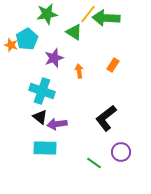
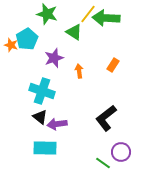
green star: rotated 25 degrees clockwise
green line: moved 9 px right
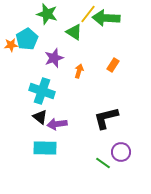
orange star: rotated 24 degrees counterclockwise
orange arrow: rotated 24 degrees clockwise
black L-shape: rotated 24 degrees clockwise
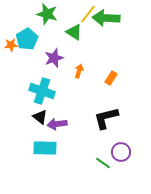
orange rectangle: moved 2 px left, 13 px down
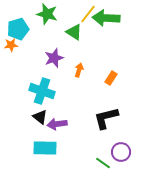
cyan pentagon: moved 9 px left, 10 px up; rotated 15 degrees clockwise
orange arrow: moved 1 px up
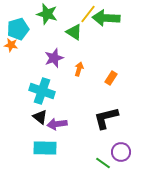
orange star: rotated 16 degrees clockwise
orange arrow: moved 1 px up
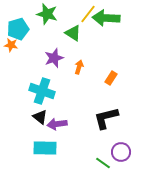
green triangle: moved 1 px left, 1 px down
orange arrow: moved 2 px up
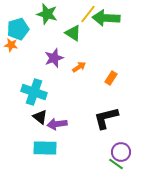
orange arrow: rotated 40 degrees clockwise
cyan cross: moved 8 px left, 1 px down
green line: moved 13 px right, 1 px down
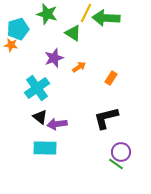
yellow line: moved 2 px left, 1 px up; rotated 12 degrees counterclockwise
cyan cross: moved 3 px right, 4 px up; rotated 35 degrees clockwise
